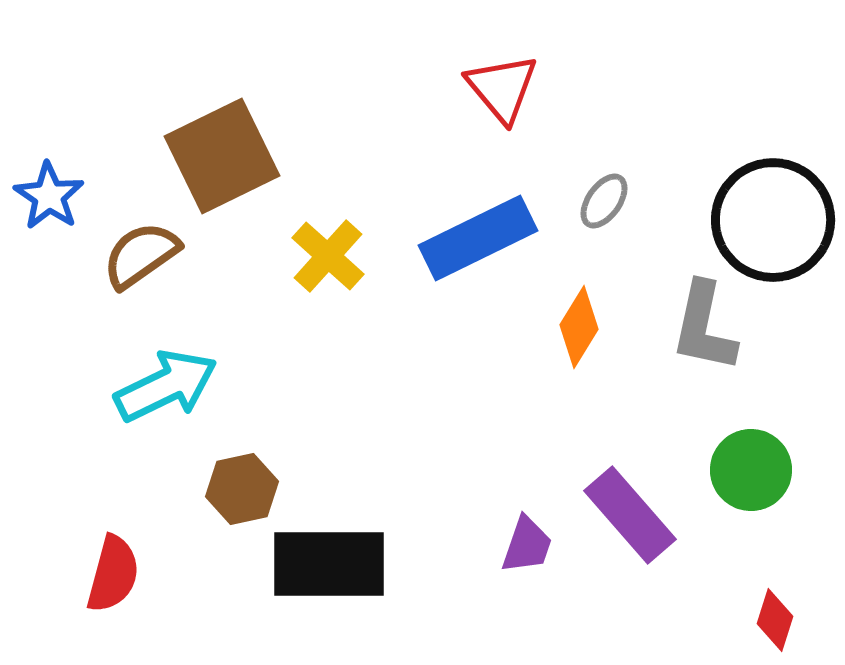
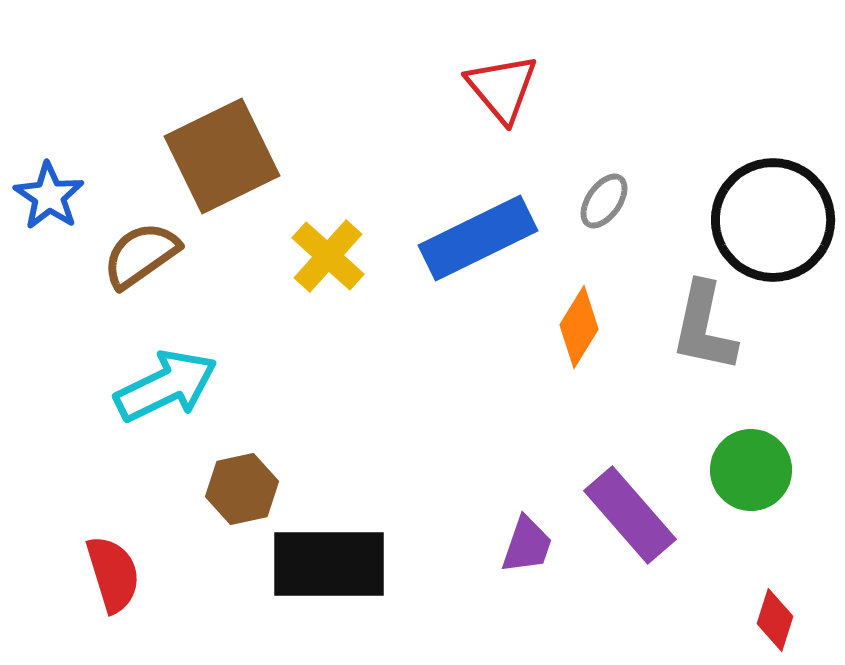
red semicircle: rotated 32 degrees counterclockwise
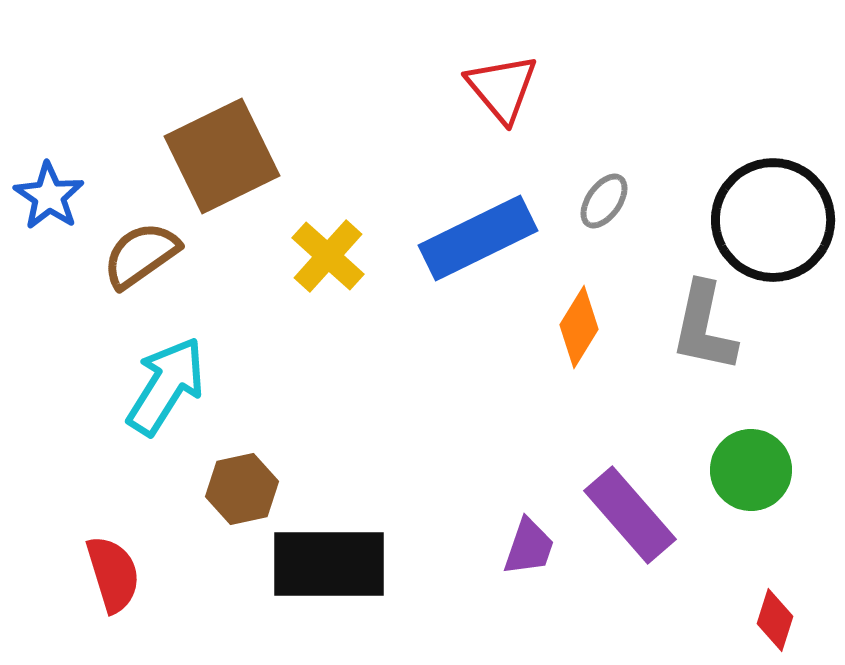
cyan arrow: rotated 32 degrees counterclockwise
purple trapezoid: moved 2 px right, 2 px down
